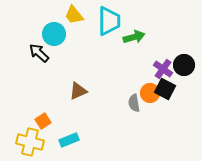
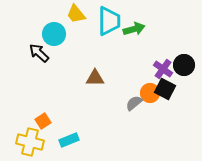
yellow trapezoid: moved 2 px right, 1 px up
green arrow: moved 8 px up
brown triangle: moved 17 px right, 13 px up; rotated 24 degrees clockwise
gray semicircle: rotated 60 degrees clockwise
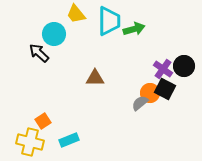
black circle: moved 1 px down
gray semicircle: moved 6 px right
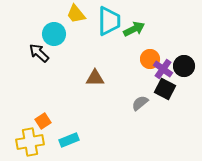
green arrow: rotated 10 degrees counterclockwise
orange circle: moved 34 px up
yellow cross: rotated 24 degrees counterclockwise
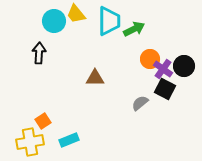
cyan circle: moved 13 px up
black arrow: rotated 50 degrees clockwise
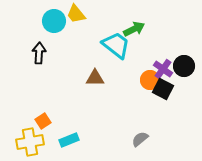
cyan trapezoid: moved 7 px right, 24 px down; rotated 52 degrees counterclockwise
orange circle: moved 21 px down
black square: moved 2 px left
gray semicircle: moved 36 px down
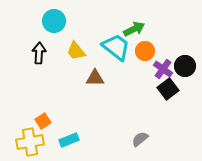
yellow trapezoid: moved 37 px down
cyan trapezoid: moved 2 px down
black circle: moved 1 px right
orange circle: moved 5 px left, 29 px up
black square: moved 5 px right; rotated 25 degrees clockwise
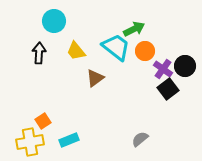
brown triangle: rotated 36 degrees counterclockwise
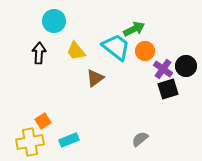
black circle: moved 1 px right
black square: rotated 20 degrees clockwise
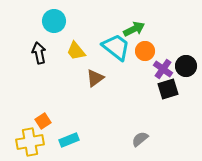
black arrow: rotated 15 degrees counterclockwise
